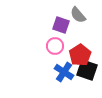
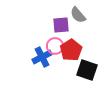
purple square: rotated 24 degrees counterclockwise
red pentagon: moved 9 px left, 5 px up
blue cross: moved 22 px left, 15 px up; rotated 30 degrees clockwise
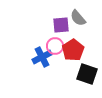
gray semicircle: moved 3 px down
red pentagon: moved 2 px right
black square: moved 4 px down
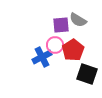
gray semicircle: moved 2 px down; rotated 18 degrees counterclockwise
pink circle: moved 1 px up
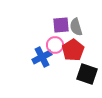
gray semicircle: moved 2 px left, 7 px down; rotated 42 degrees clockwise
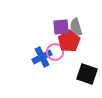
purple square: moved 2 px down
pink circle: moved 7 px down
red pentagon: moved 4 px left, 9 px up
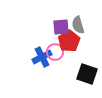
gray semicircle: moved 2 px right, 2 px up
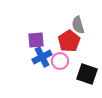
purple square: moved 25 px left, 13 px down
pink circle: moved 5 px right, 9 px down
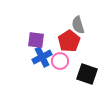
purple square: rotated 12 degrees clockwise
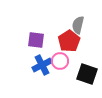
gray semicircle: rotated 30 degrees clockwise
blue cross: moved 8 px down
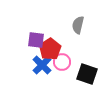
red pentagon: moved 19 px left, 8 px down
pink circle: moved 2 px right, 1 px down
blue cross: rotated 18 degrees counterclockwise
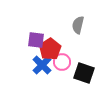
black square: moved 3 px left, 1 px up
